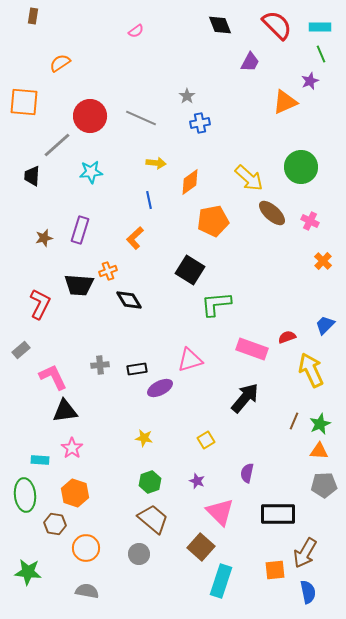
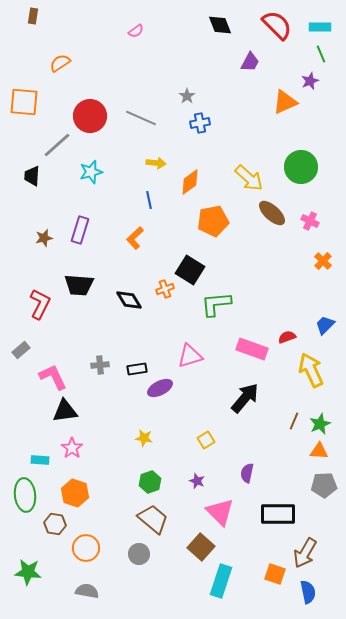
cyan star at (91, 172): rotated 10 degrees counterclockwise
orange cross at (108, 271): moved 57 px right, 18 px down
pink triangle at (190, 360): moved 4 px up
orange square at (275, 570): moved 4 px down; rotated 25 degrees clockwise
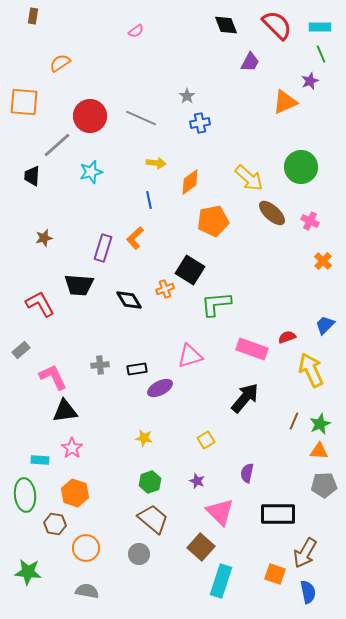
black diamond at (220, 25): moved 6 px right
purple rectangle at (80, 230): moved 23 px right, 18 px down
red L-shape at (40, 304): rotated 56 degrees counterclockwise
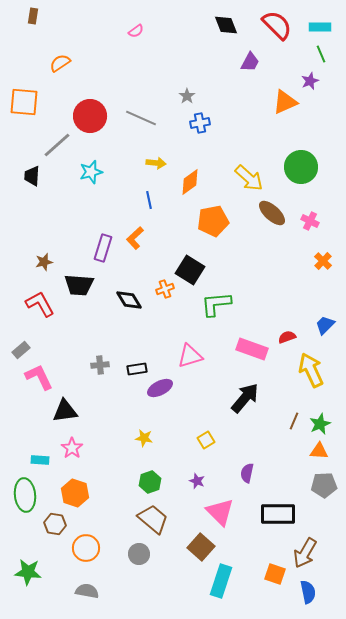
brown star at (44, 238): moved 24 px down
pink L-shape at (53, 377): moved 14 px left
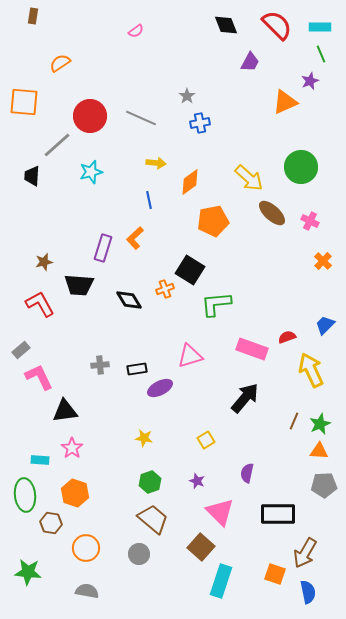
brown hexagon at (55, 524): moved 4 px left, 1 px up
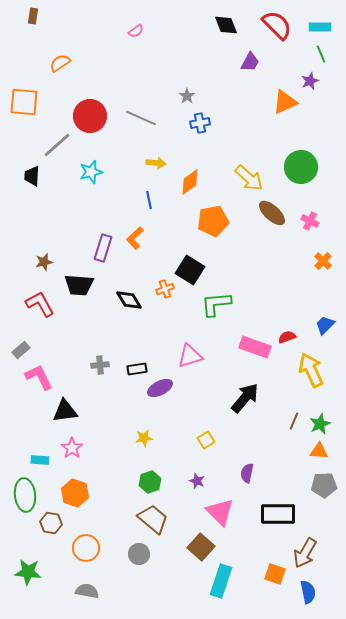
pink rectangle at (252, 349): moved 3 px right, 2 px up
yellow star at (144, 438): rotated 18 degrees counterclockwise
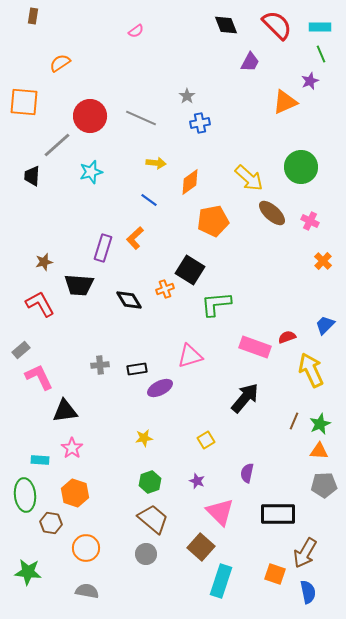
blue line at (149, 200): rotated 42 degrees counterclockwise
gray circle at (139, 554): moved 7 px right
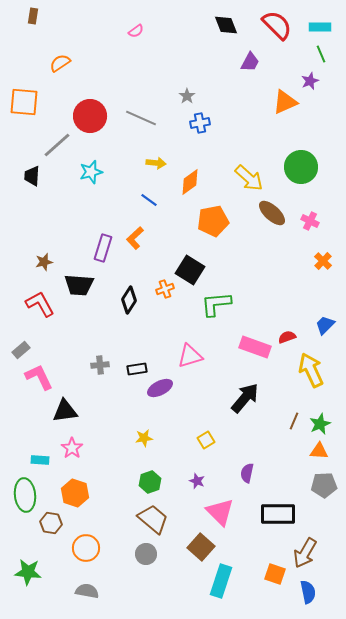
black diamond at (129, 300): rotated 64 degrees clockwise
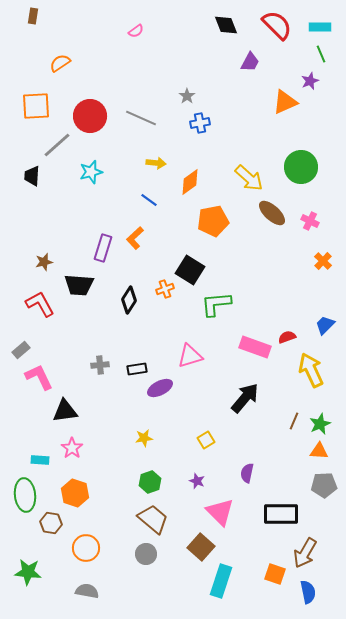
orange square at (24, 102): moved 12 px right, 4 px down; rotated 8 degrees counterclockwise
black rectangle at (278, 514): moved 3 px right
